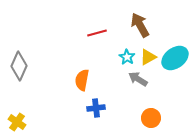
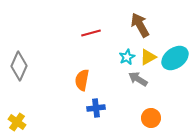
red line: moved 6 px left
cyan star: rotated 14 degrees clockwise
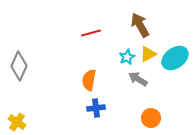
yellow triangle: moved 3 px up
orange semicircle: moved 7 px right
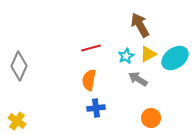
red line: moved 15 px down
cyan star: moved 1 px left, 1 px up
yellow cross: moved 1 px up
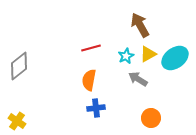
gray diamond: rotated 28 degrees clockwise
